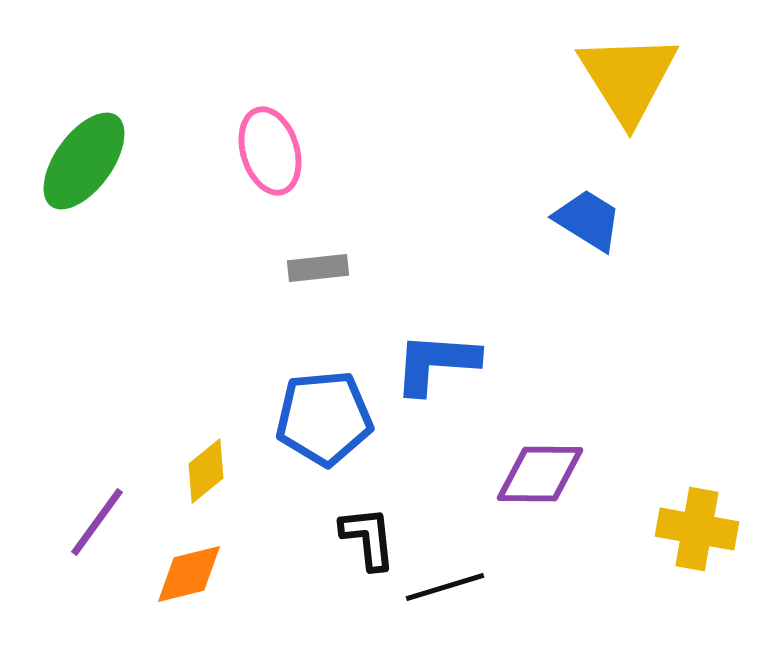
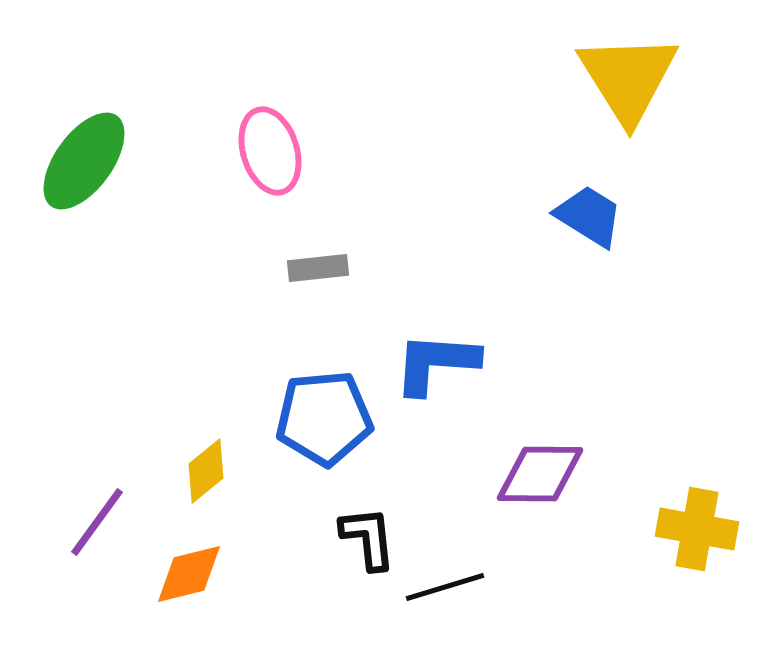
blue trapezoid: moved 1 px right, 4 px up
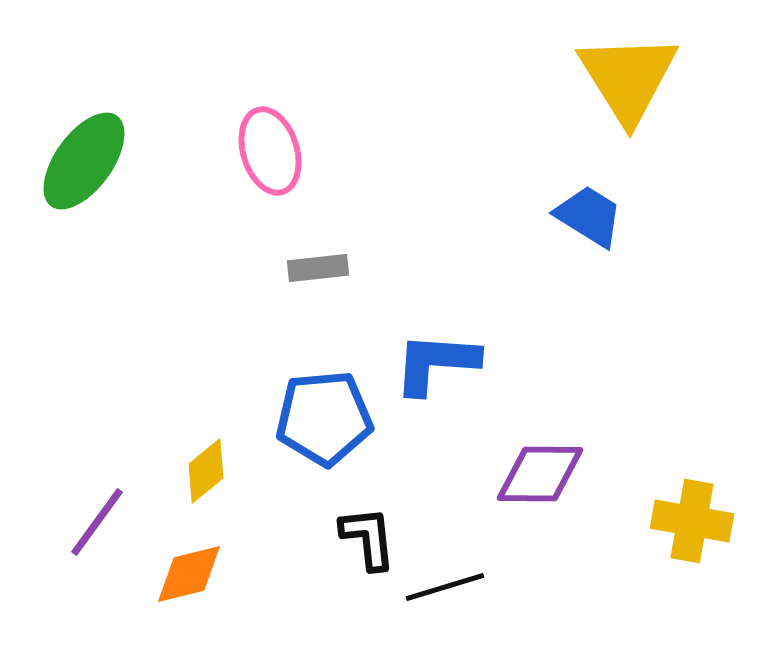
yellow cross: moved 5 px left, 8 px up
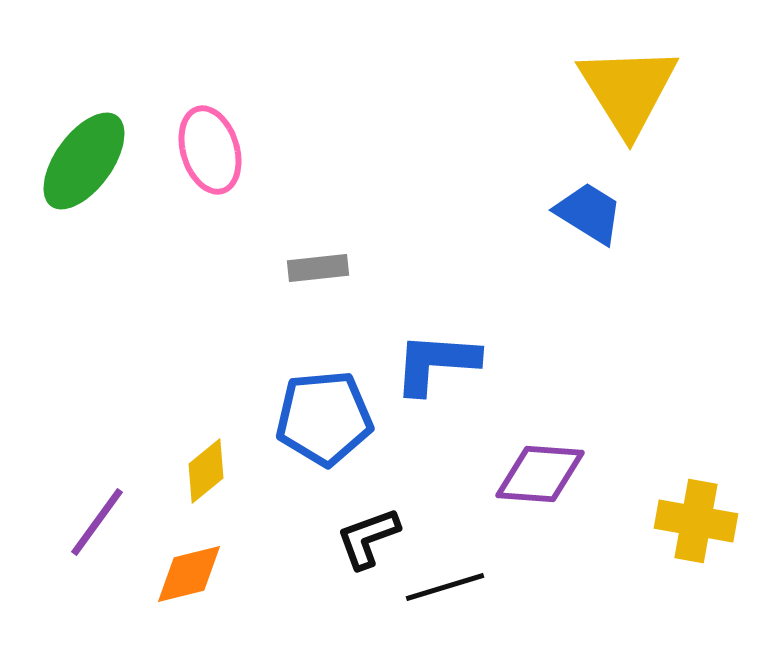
yellow triangle: moved 12 px down
pink ellipse: moved 60 px left, 1 px up
blue trapezoid: moved 3 px up
purple diamond: rotated 4 degrees clockwise
yellow cross: moved 4 px right
black L-shape: rotated 104 degrees counterclockwise
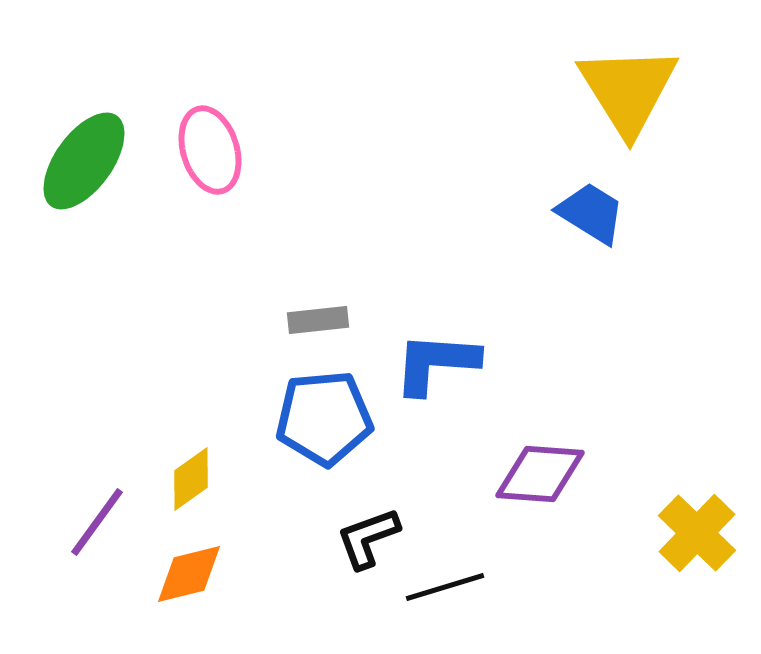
blue trapezoid: moved 2 px right
gray rectangle: moved 52 px down
yellow diamond: moved 15 px left, 8 px down; rotated 4 degrees clockwise
yellow cross: moved 1 px right, 12 px down; rotated 34 degrees clockwise
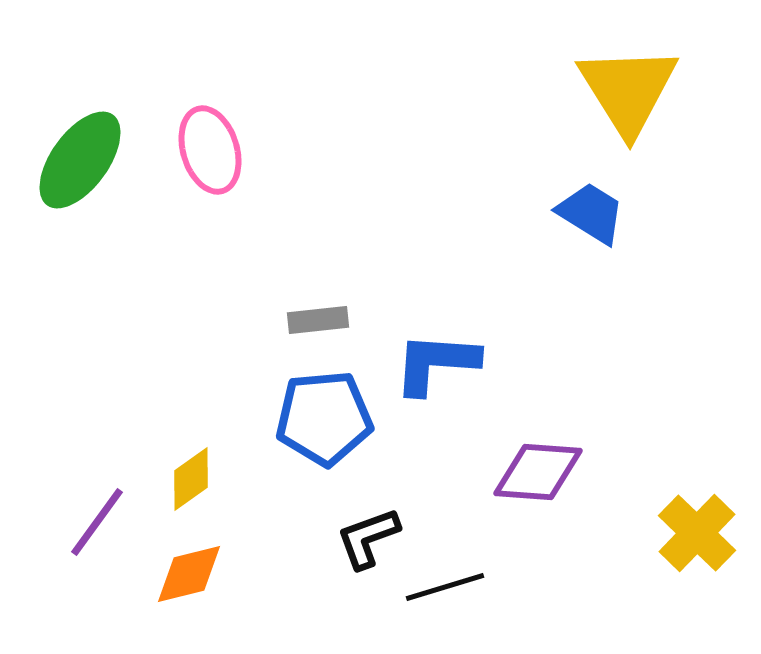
green ellipse: moved 4 px left, 1 px up
purple diamond: moved 2 px left, 2 px up
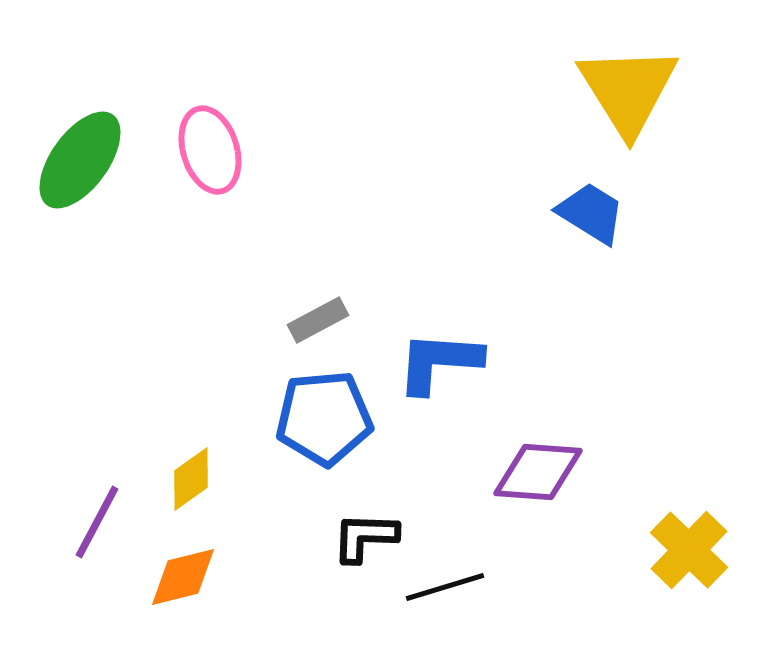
gray rectangle: rotated 22 degrees counterclockwise
blue L-shape: moved 3 px right, 1 px up
purple line: rotated 8 degrees counterclockwise
yellow cross: moved 8 px left, 17 px down
black L-shape: moved 3 px left, 1 px up; rotated 22 degrees clockwise
orange diamond: moved 6 px left, 3 px down
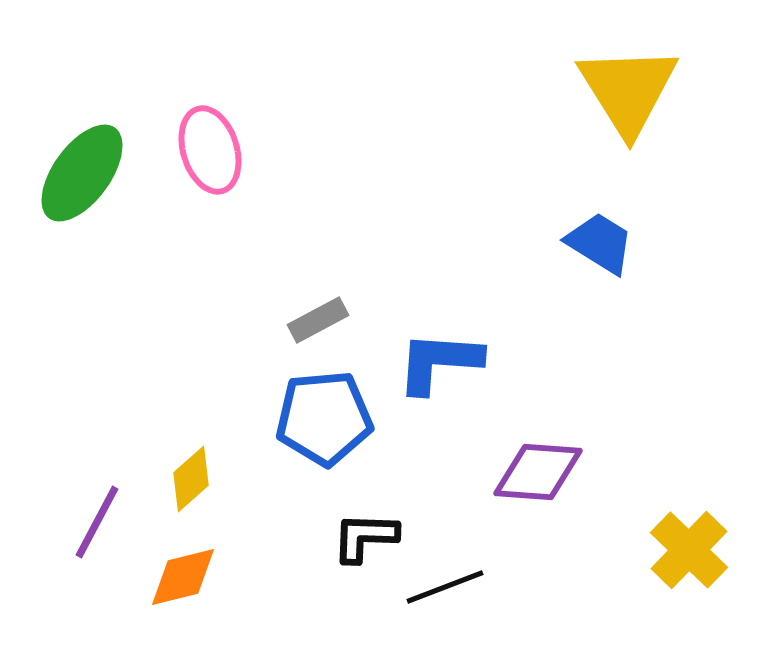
green ellipse: moved 2 px right, 13 px down
blue trapezoid: moved 9 px right, 30 px down
yellow diamond: rotated 6 degrees counterclockwise
black line: rotated 4 degrees counterclockwise
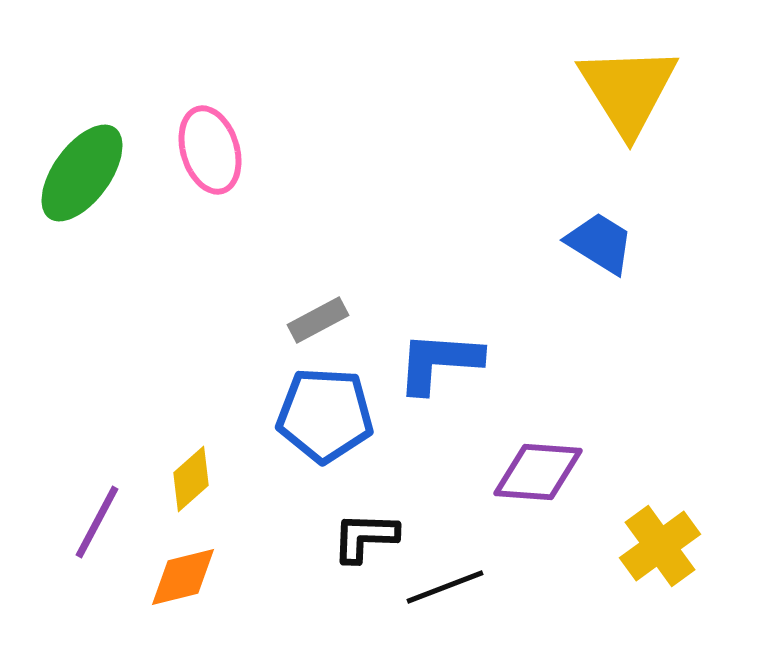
blue pentagon: moved 1 px right, 3 px up; rotated 8 degrees clockwise
yellow cross: moved 29 px left, 4 px up; rotated 10 degrees clockwise
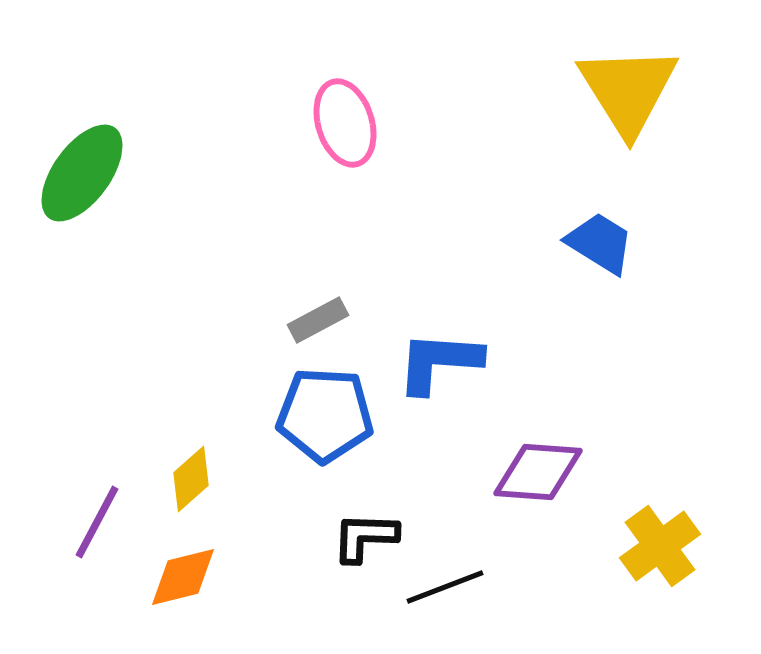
pink ellipse: moved 135 px right, 27 px up
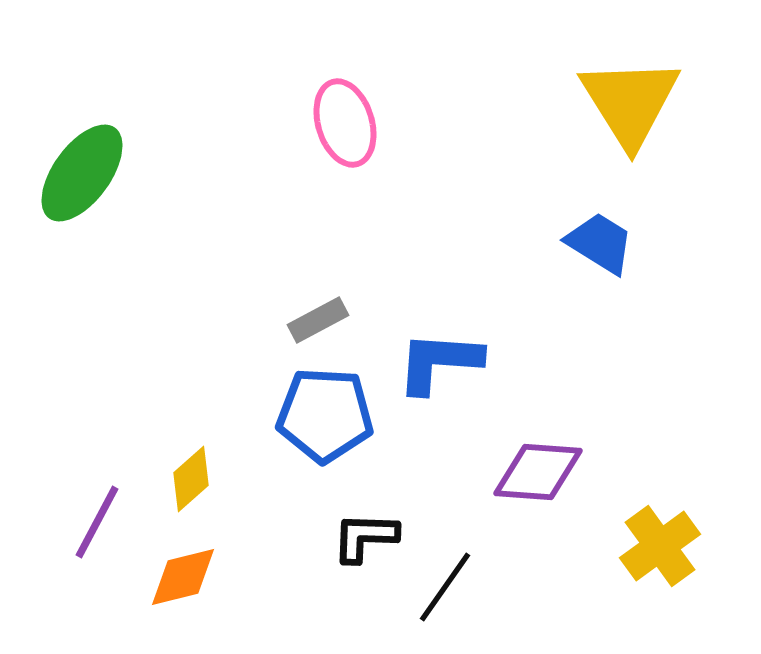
yellow triangle: moved 2 px right, 12 px down
black line: rotated 34 degrees counterclockwise
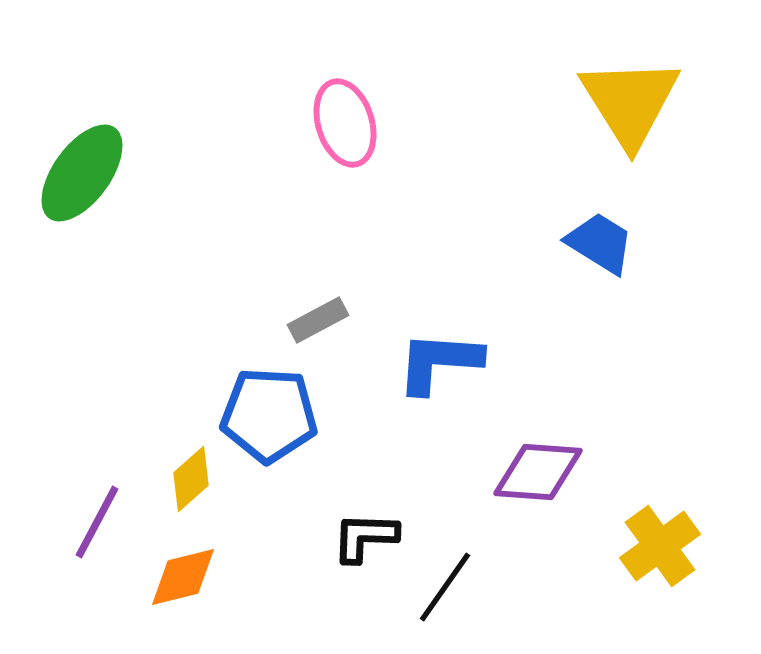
blue pentagon: moved 56 px left
